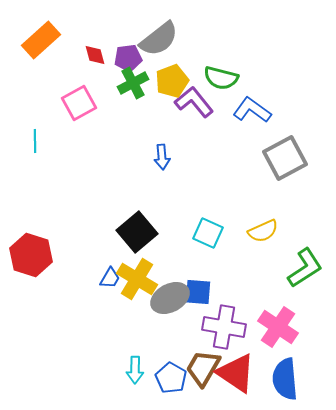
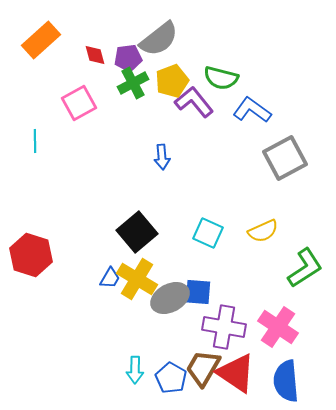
blue semicircle: moved 1 px right, 2 px down
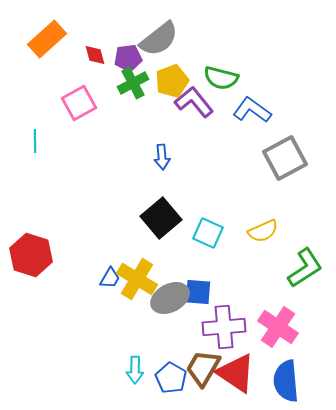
orange rectangle: moved 6 px right, 1 px up
black square: moved 24 px right, 14 px up
purple cross: rotated 15 degrees counterclockwise
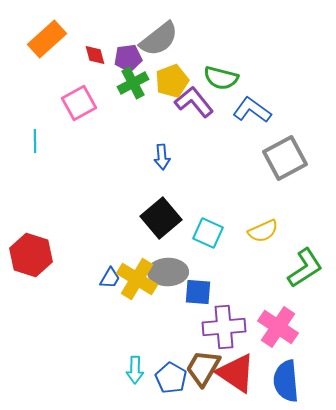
gray ellipse: moved 2 px left, 26 px up; rotated 27 degrees clockwise
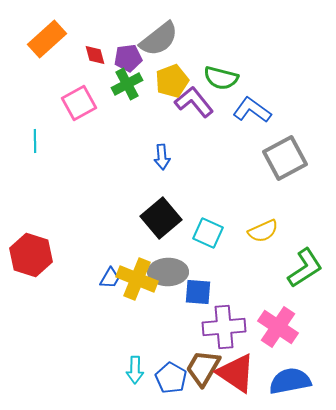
green cross: moved 6 px left, 1 px down
yellow cross: rotated 9 degrees counterclockwise
blue semicircle: moved 4 px right; rotated 84 degrees clockwise
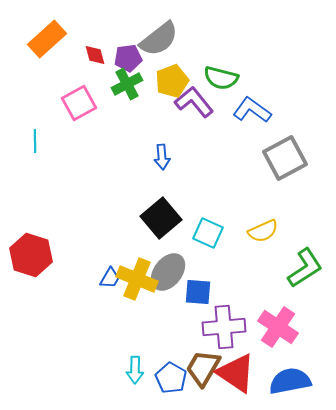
gray ellipse: rotated 51 degrees counterclockwise
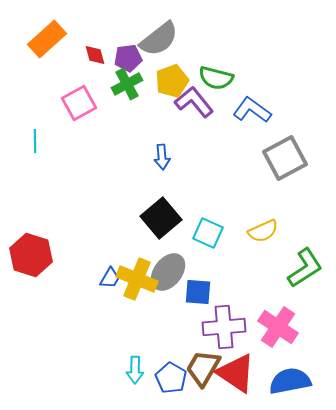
green semicircle: moved 5 px left
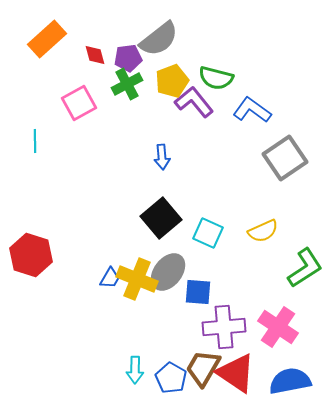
gray square: rotated 6 degrees counterclockwise
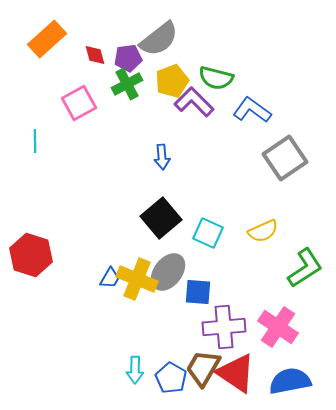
purple L-shape: rotated 6 degrees counterclockwise
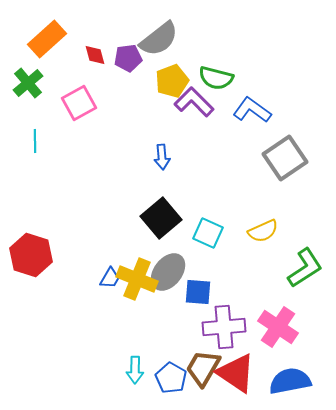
green cross: moved 99 px left, 1 px up; rotated 12 degrees counterclockwise
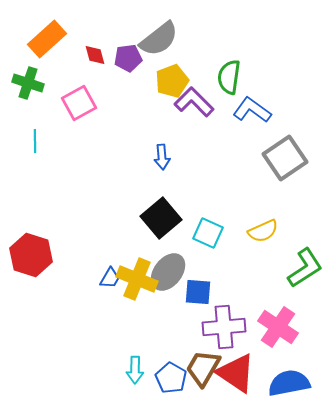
green semicircle: moved 13 px right, 1 px up; rotated 84 degrees clockwise
green cross: rotated 32 degrees counterclockwise
blue semicircle: moved 1 px left, 2 px down
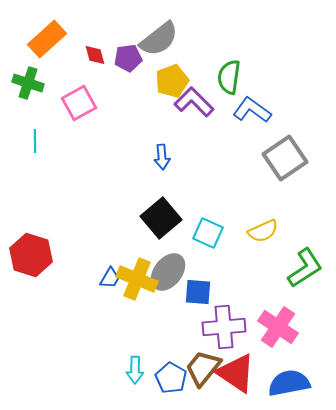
brown trapezoid: rotated 9 degrees clockwise
